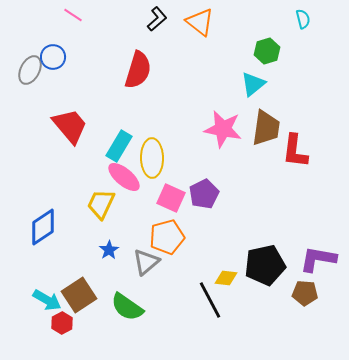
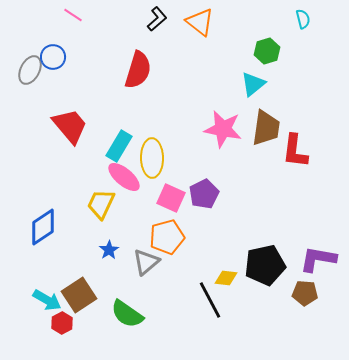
green semicircle: moved 7 px down
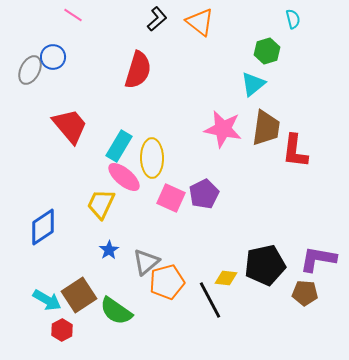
cyan semicircle: moved 10 px left
orange pentagon: moved 45 px down
green semicircle: moved 11 px left, 3 px up
red hexagon: moved 7 px down
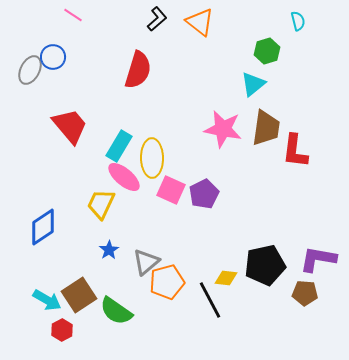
cyan semicircle: moved 5 px right, 2 px down
pink square: moved 8 px up
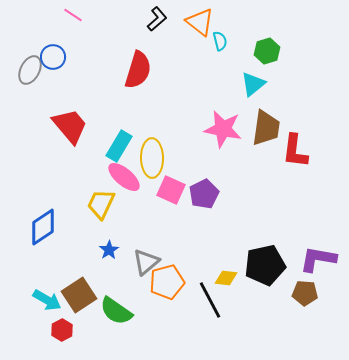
cyan semicircle: moved 78 px left, 20 px down
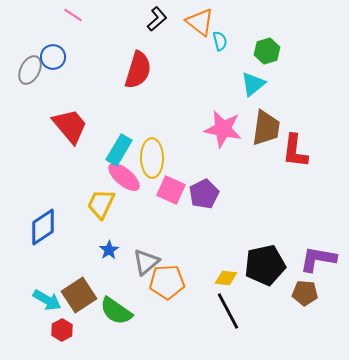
cyan rectangle: moved 4 px down
orange pentagon: rotated 12 degrees clockwise
black line: moved 18 px right, 11 px down
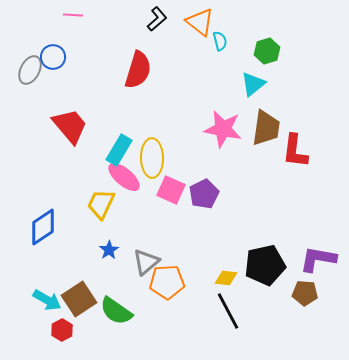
pink line: rotated 30 degrees counterclockwise
brown square: moved 4 px down
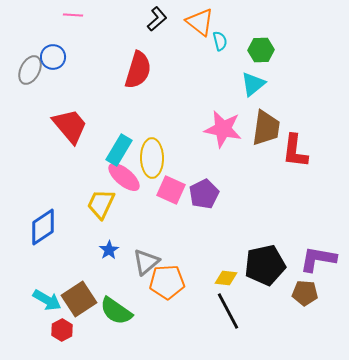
green hexagon: moved 6 px left, 1 px up; rotated 15 degrees clockwise
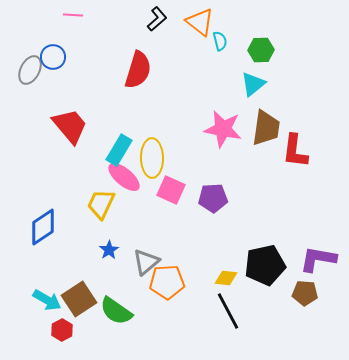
purple pentagon: moved 9 px right, 4 px down; rotated 24 degrees clockwise
